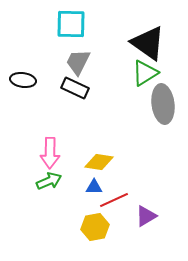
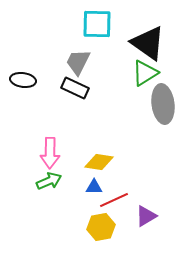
cyan square: moved 26 px right
yellow hexagon: moved 6 px right
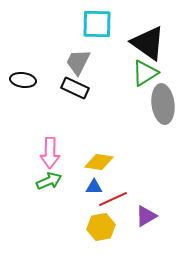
red line: moved 1 px left, 1 px up
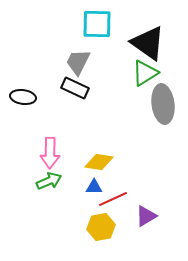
black ellipse: moved 17 px down
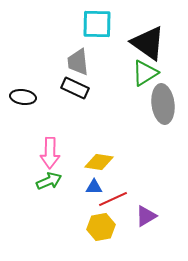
gray trapezoid: rotated 32 degrees counterclockwise
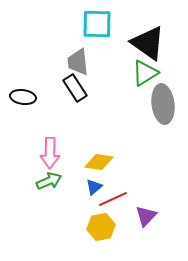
black rectangle: rotated 32 degrees clockwise
blue triangle: rotated 42 degrees counterclockwise
purple triangle: rotated 15 degrees counterclockwise
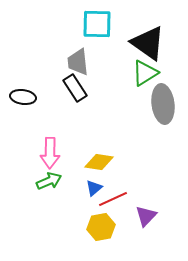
blue triangle: moved 1 px down
